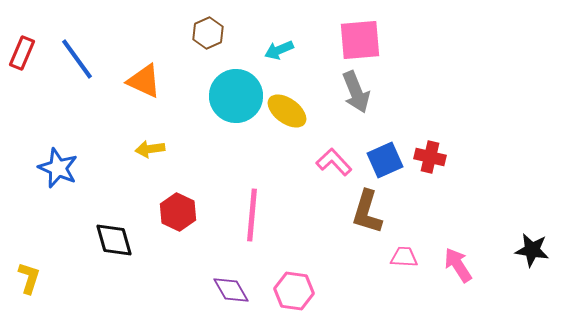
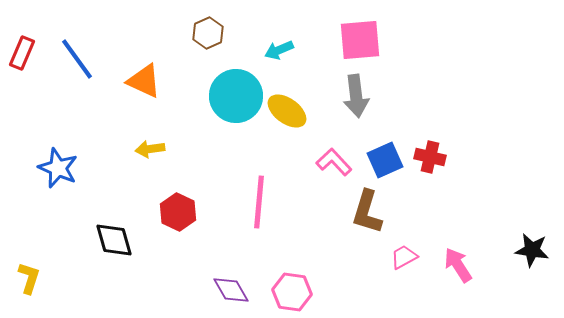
gray arrow: moved 4 px down; rotated 15 degrees clockwise
pink line: moved 7 px right, 13 px up
pink trapezoid: rotated 32 degrees counterclockwise
pink hexagon: moved 2 px left, 1 px down
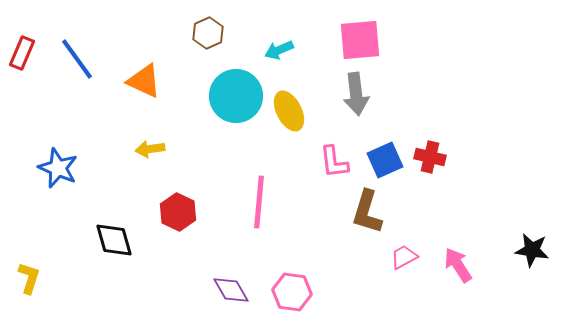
gray arrow: moved 2 px up
yellow ellipse: moved 2 px right; rotated 27 degrees clockwise
pink L-shape: rotated 144 degrees counterclockwise
